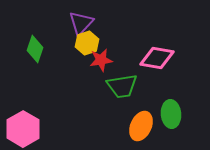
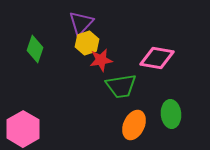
green trapezoid: moved 1 px left
orange ellipse: moved 7 px left, 1 px up
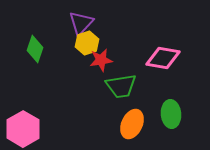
pink diamond: moved 6 px right
orange ellipse: moved 2 px left, 1 px up
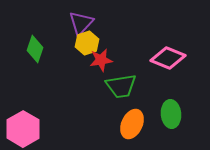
pink diamond: moved 5 px right; rotated 12 degrees clockwise
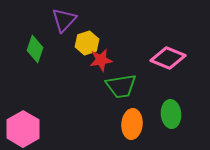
purple triangle: moved 17 px left, 3 px up
orange ellipse: rotated 20 degrees counterclockwise
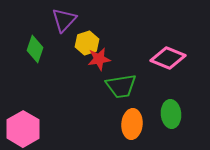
red star: moved 2 px left, 1 px up
